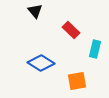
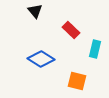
blue diamond: moved 4 px up
orange square: rotated 24 degrees clockwise
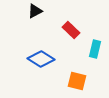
black triangle: rotated 42 degrees clockwise
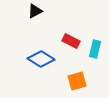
red rectangle: moved 11 px down; rotated 18 degrees counterclockwise
orange square: rotated 30 degrees counterclockwise
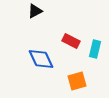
blue diamond: rotated 32 degrees clockwise
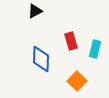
red rectangle: rotated 48 degrees clockwise
blue diamond: rotated 28 degrees clockwise
orange square: rotated 30 degrees counterclockwise
